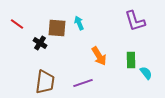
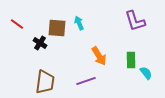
purple line: moved 3 px right, 2 px up
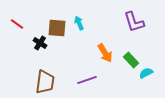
purple L-shape: moved 1 px left, 1 px down
orange arrow: moved 6 px right, 3 px up
green rectangle: rotated 42 degrees counterclockwise
cyan semicircle: rotated 80 degrees counterclockwise
purple line: moved 1 px right, 1 px up
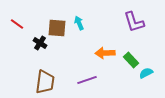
orange arrow: rotated 120 degrees clockwise
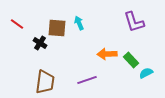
orange arrow: moved 2 px right, 1 px down
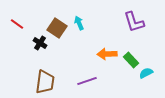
brown square: rotated 30 degrees clockwise
purple line: moved 1 px down
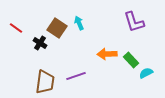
red line: moved 1 px left, 4 px down
purple line: moved 11 px left, 5 px up
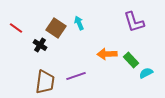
brown square: moved 1 px left
black cross: moved 2 px down
